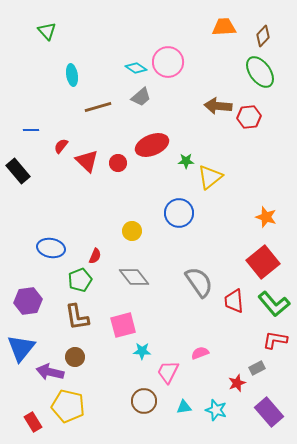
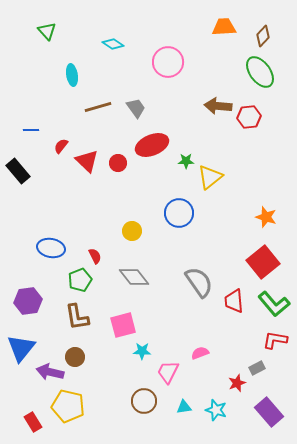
cyan diamond at (136, 68): moved 23 px left, 24 px up
gray trapezoid at (141, 97): moved 5 px left, 11 px down; rotated 85 degrees counterclockwise
red semicircle at (95, 256): rotated 49 degrees counterclockwise
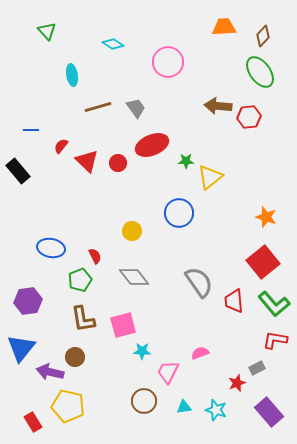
brown L-shape at (77, 317): moved 6 px right, 2 px down
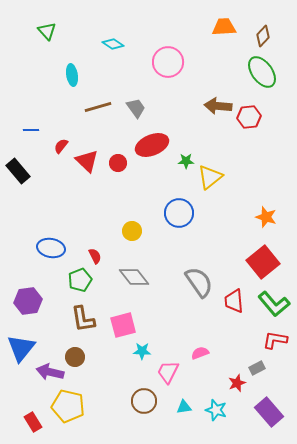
green ellipse at (260, 72): moved 2 px right
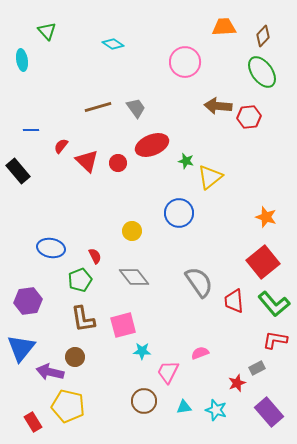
pink circle at (168, 62): moved 17 px right
cyan ellipse at (72, 75): moved 50 px left, 15 px up
green star at (186, 161): rotated 14 degrees clockwise
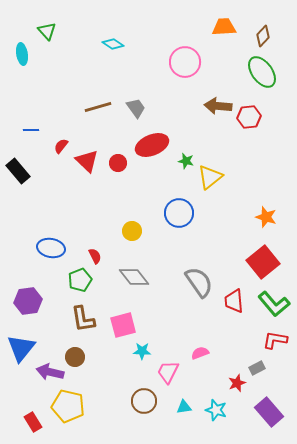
cyan ellipse at (22, 60): moved 6 px up
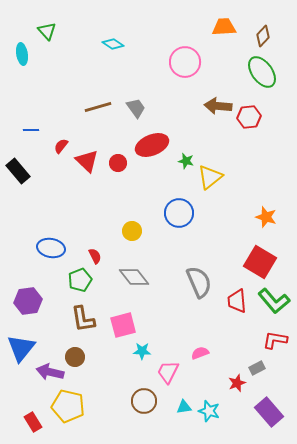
red square at (263, 262): moved 3 px left; rotated 20 degrees counterclockwise
gray semicircle at (199, 282): rotated 12 degrees clockwise
red trapezoid at (234, 301): moved 3 px right
green L-shape at (274, 304): moved 3 px up
cyan star at (216, 410): moved 7 px left, 1 px down
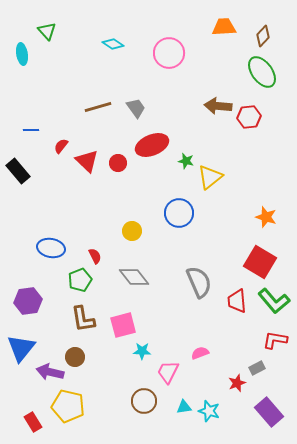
pink circle at (185, 62): moved 16 px left, 9 px up
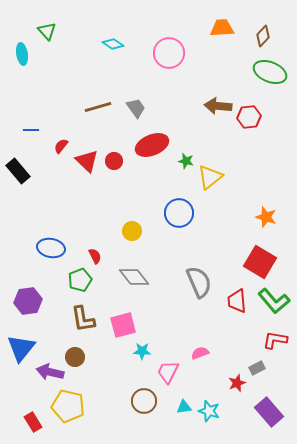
orange trapezoid at (224, 27): moved 2 px left, 1 px down
green ellipse at (262, 72): moved 8 px right; rotated 32 degrees counterclockwise
red circle at (118, 163): moved 4 px left, 2 px up
